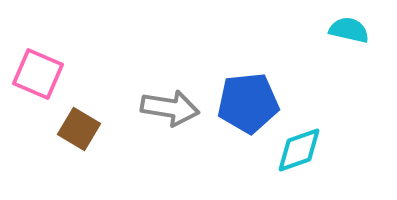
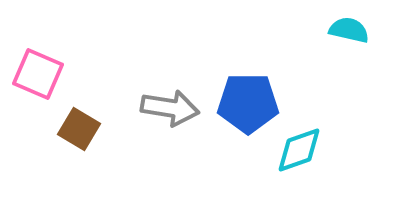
blue pentagon: rotated 6 degrees clockwise
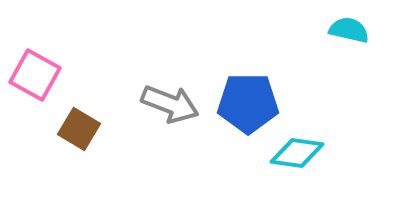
pink square: moved 3 px left, 1 px down; rotated 6 degrees clockwise
gray arrow: moved 4 px up; rotated 12 degrees clockwise
cyan diamond: moved 2 px left, 3 px down; rotated 28 degrees clockwise
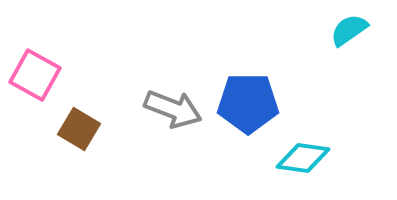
cyan semicircle: rotated 48 degrees counterclockwise
gray arrow: moved 3 px right, 5 px down
cyan diamond: moved 6 px right, 5 px down
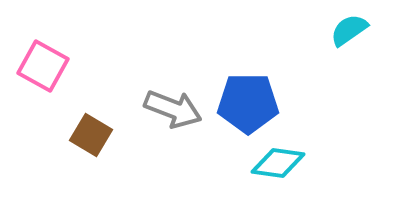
pink square: moved 8 px right, 9 px up
brown square: moved 12 px right, 6 px down
cyan diamond: moved 25 px left, 5 px down
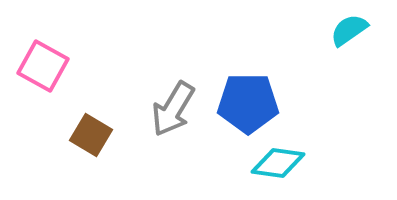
gray arrow: rotated 100 degrees clockwise
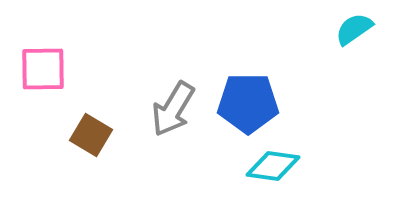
cyan semicircle: moved 5 px right, 1 px up
pink square: moved 3 px down; rotated 30 degrees counterclockwise
cyan diamond: moved 5 px left, 3 px down
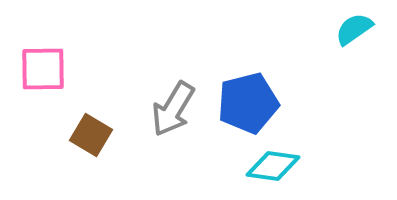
blue pentagon: rotated 14 degrees counterclockwise
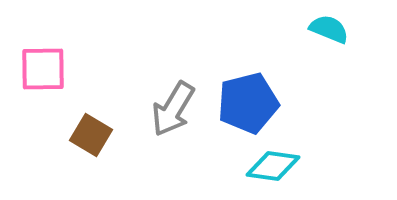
cyan semicircle: moved 25 px left; rotated 57 degrees clockwise
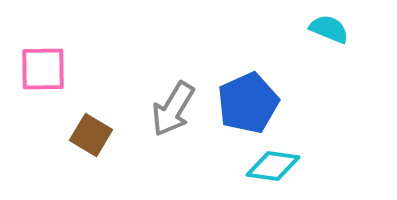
blue pentagon: rotated 10 degrees counterclockwise
